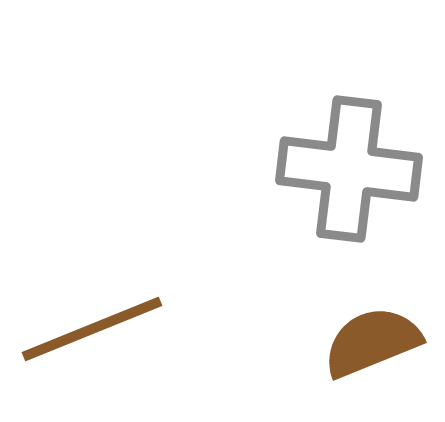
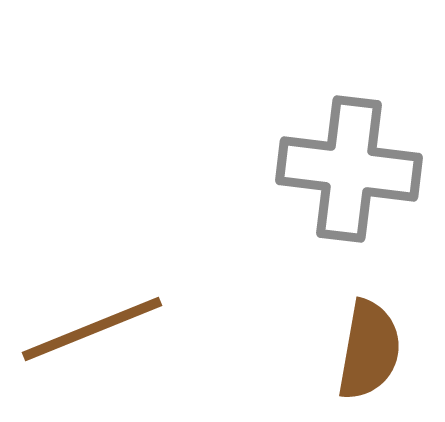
brown semicircle: moved 3 px left, 8 px down; rotated 122 degrees clockwise
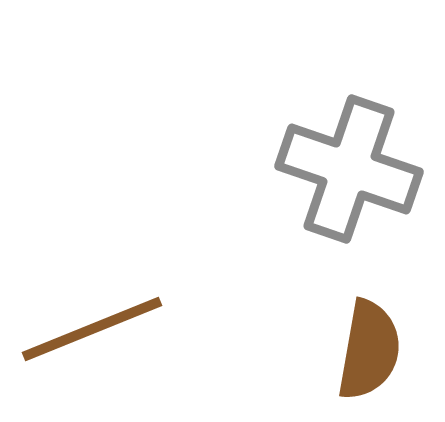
gray cross: rotated 12 degrees clockwise
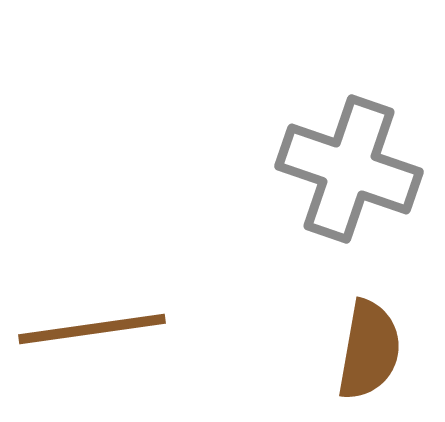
brown line: rotated 14 degrees clockwise
